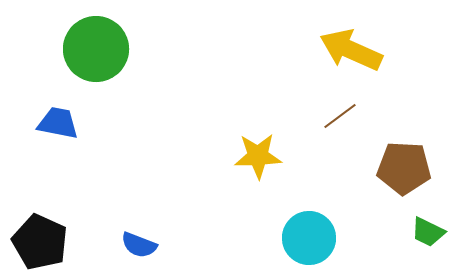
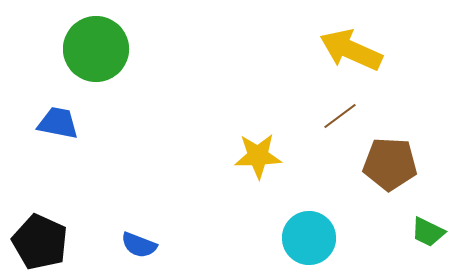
brown pentagon: moved 14 px left, 4 px up
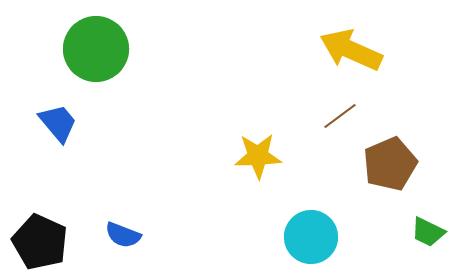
blue trapezoid: rotated 39 degrees clockwise
brown pentagon: rotated 26 degrees counterclockwise
cyan circle: moved 2 px right, 1 px up
blue semicircle: moved 16 px left, 10 px up
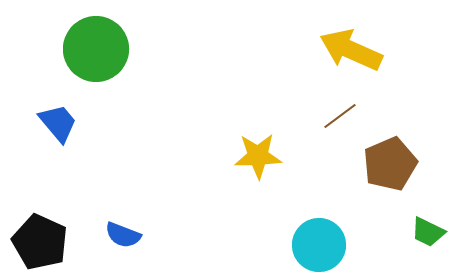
cyan circle: moved 8 px right, 8 px down
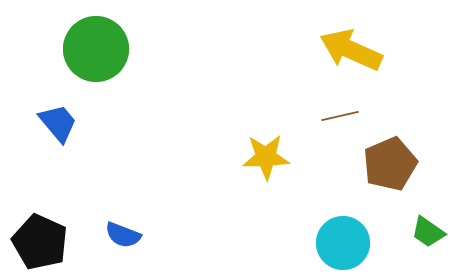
brown line: rotated 24 degrees clockwise
yellow star: moved 8 px right, 1 px down
green trapezoid: rotated 9 degrees clockwise
cyan circle: moved 24 px right, 2 px up
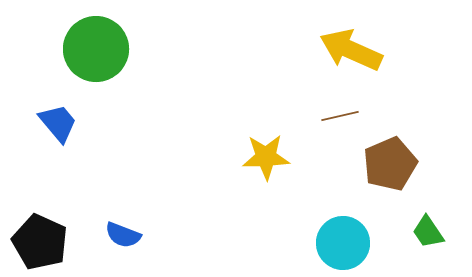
green trapezoid: rotated 21 degrees clockwise
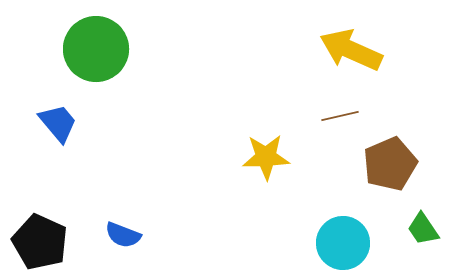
green trapezoid: moved 5 px left, 3 px up
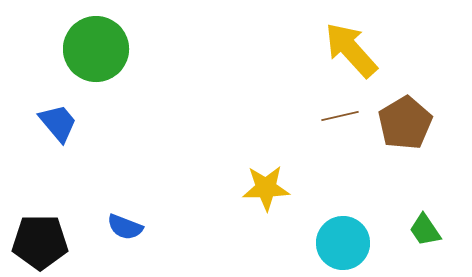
yellow arrow: rotated 24 degrees clockwise
yellow star: moved 31 px down
brown pentagon: moved 15 px right, 41 px up; rotated 8 degrees counterclockwise
green trapezoid: moved 2 px right, 1 px down
blue semicircle: moved 2 px right, 8 px up
black pentagon: rotated 24 degrees counterclockwise
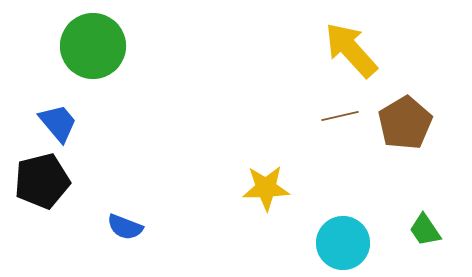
green circle: moved 3 px left, 3 px up
black pentagon: moved 2 px right, 61 px up; rotated 14 degrees counterclockwise
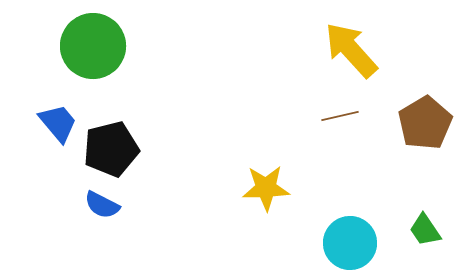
brown pentagon: moved 20 px right
black pentagon: moved 69 px right, 32 px up
blue semicircle: moved 23 px left, 22 px up; rotated 6 degrees clockwise
cyan circle: moved 7 px right
